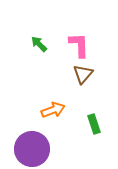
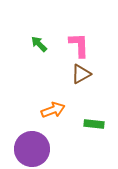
brown triangle: moved 2 px left; rotated 20 degrees clockwise
green rectangle: rotated 66 degrees counterclockwise
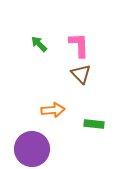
brown triangle: rotated 45 degrees counterclockwise
orange arrow: rotated 15 degrees clockwise
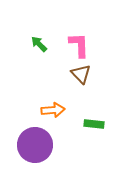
purple circle: moved 3 px right, 4 px up
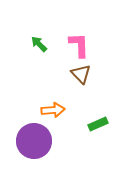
green rectangle: moved 4 px right; rotated 30 degrees counterclockwise
purple circle: moved 1 px left, 4 px up
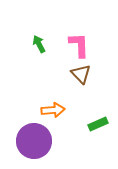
green arrow: rotated 18 degrees clockwise
